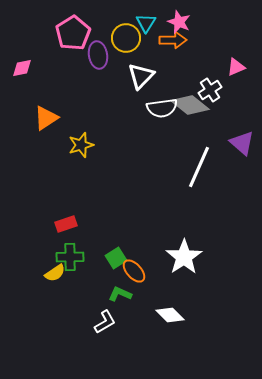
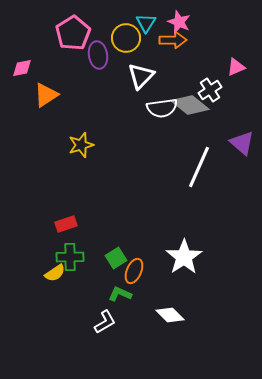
orange triangle: moved 23 px up
orange ellipse: rotated 65 degrees clockwise
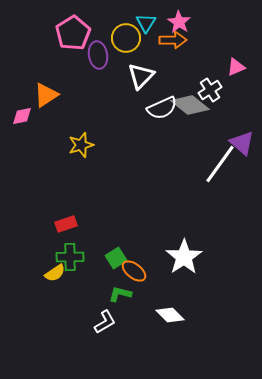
pink star: rotated 10 degrees clockwise
pink diamond: moved 48 px down
white semicircle: rotated 16 degrees counterclockwise
white line: moved 21 px right, 3 px up; rotated 12 degrees clockwise
orange ellipse: rotated 75 degrees counterclockwise
green L-shape: rotated 10 degrees counterclockwise
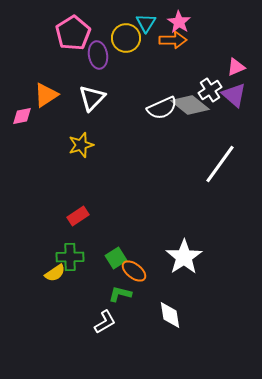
white triangle: moved 49 px left, 22 px down
purple triangle: moved 8 px left, 48 px up
red rectangle: moved 12 px right, 8 px up; rotated 15 degrees counterclockwise
white diamond: rotated 36 degrees clockwise
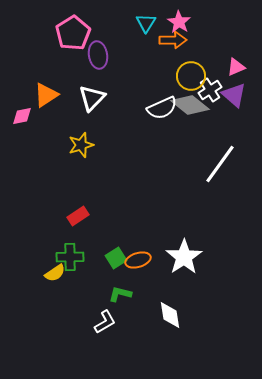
yellow circle: moved 65 px right, 38 px down
orange ellipse: moved 4 px right, 11 px up; rotated 55 degrees counterclockwise
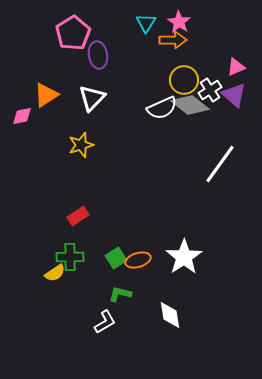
yellow circle: moved 7 px left, 4 px down
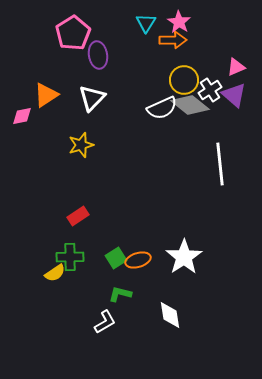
white line: rotated 42 degrees counterclockwise
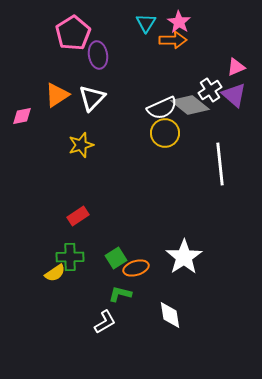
yellow circle: moved 19 px left, 53 px down
orange triangle: moved 11 px right
orange ellipse: moved 2 px left, 8 px down
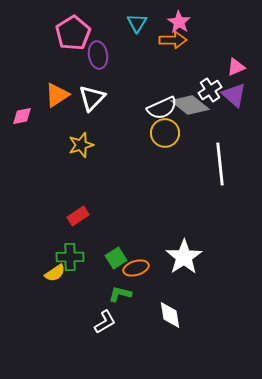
cyan triangle: moved 9 px left
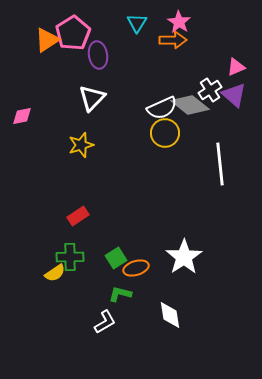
orange triangle: moved 10 px left, 55 px up
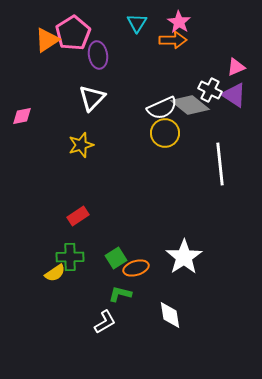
white cross: rotated 30 degrees counterclockwise
purple triangle: rotated 8 degrees counterclockwise
